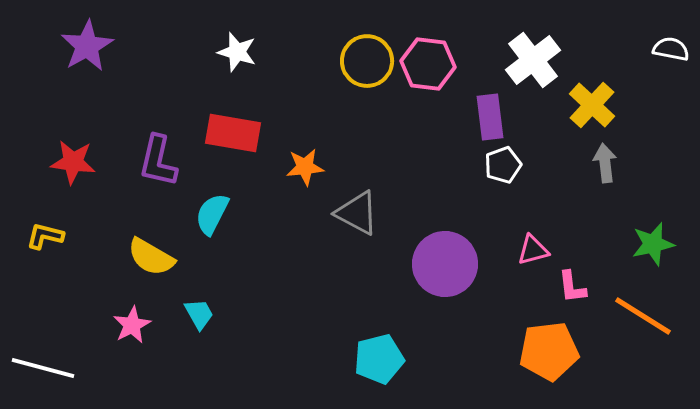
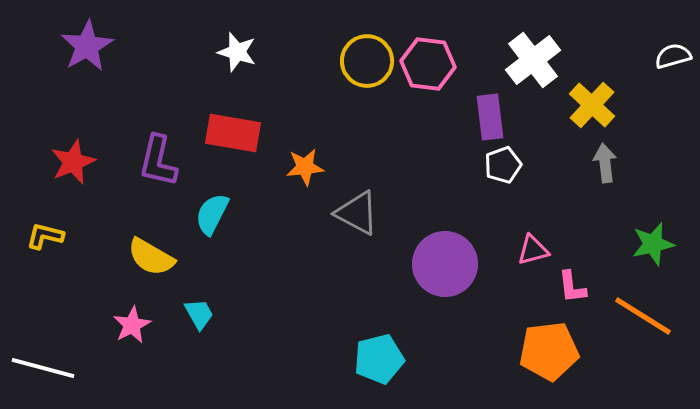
white semicircle: moved 2 px right, 7 px down; rotated 27 degrees counterclockwise
red star: rotated 30 degrees counterclockwise
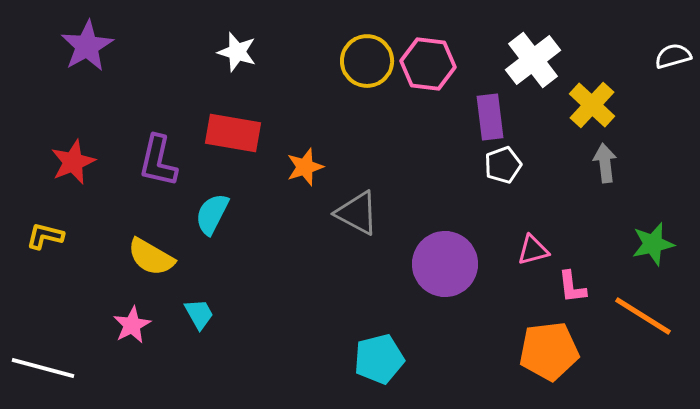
orange star: rotated 12 degrees counterclockwise
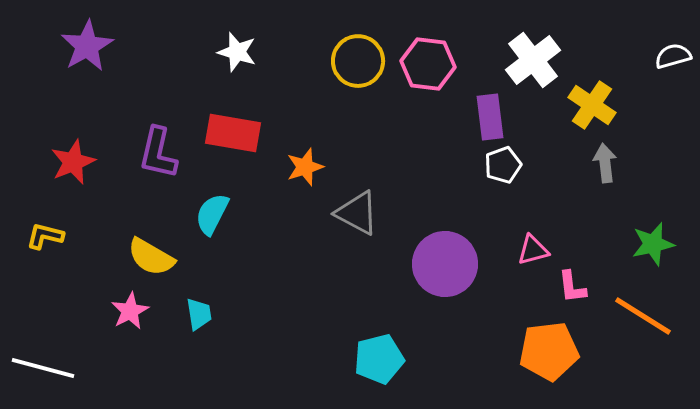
yellow circle: moved 9 px left
yellow cross: rotated 9 degrees counterclockwise
purple L-shape: moved 8 px up
cyan trapezoid: rotated 20 degrees clockwise
pink star: moved 2 px left, 14 px up
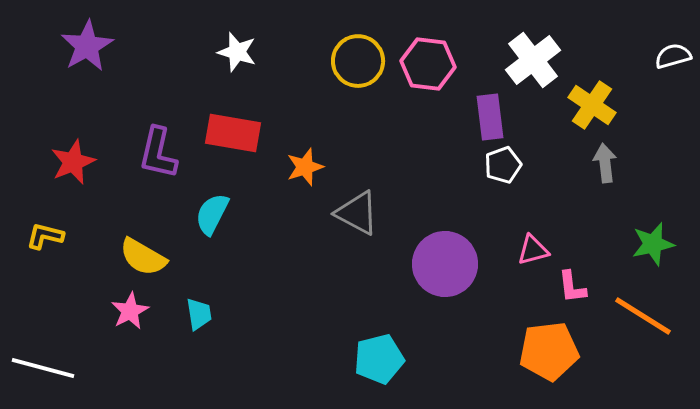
yellow semicircle: moved 8 px left
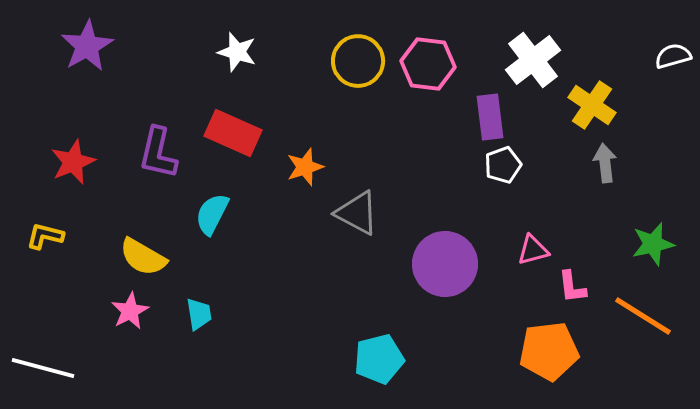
red rectangle: rotated 14 degrees clockwise
